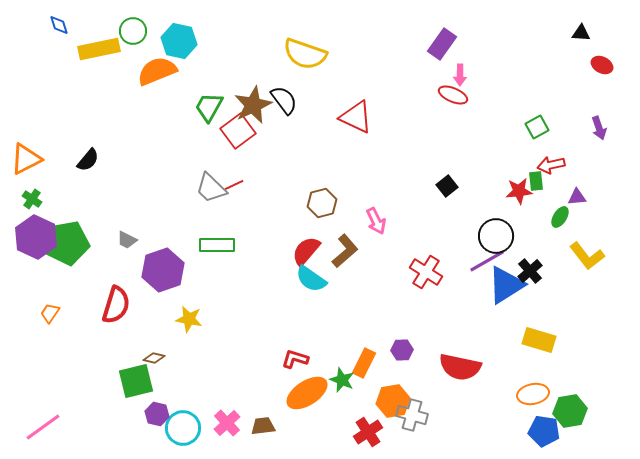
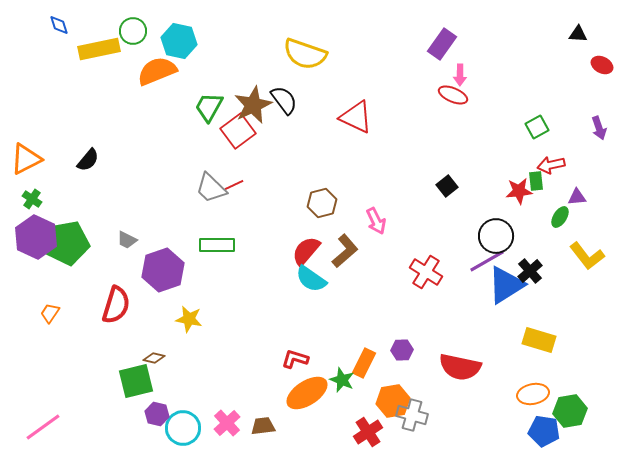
black triangle at (581, 33): moved 3 px left, 1 px down
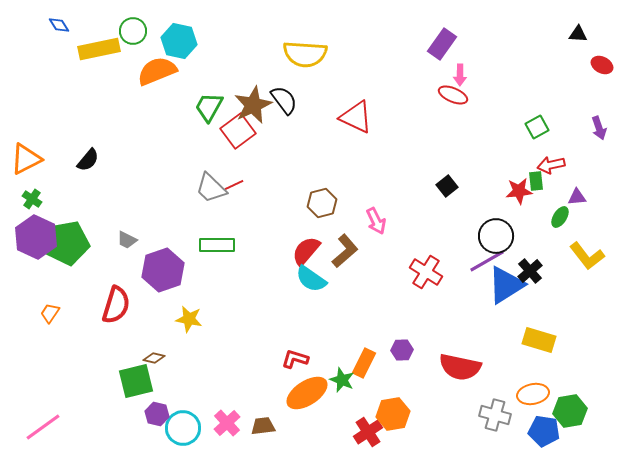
blue diamond at (59, 25): rotated 15 degrees counterclockwise
yellow semicircle at (305, 54): rotated 15 degrees counterclockwise
orange hexagon at (393, 401): moved 13 px down
gray cross at (412, 415): moved 83 px right
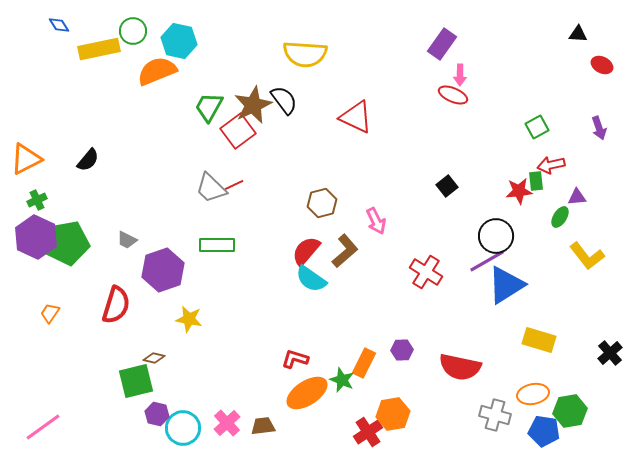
green cross at (32, 199): moved 5 px right, 1 px down; rotated 30 degrees clockwise
black cross at (530, 271): moved 80 px right, 82 px down
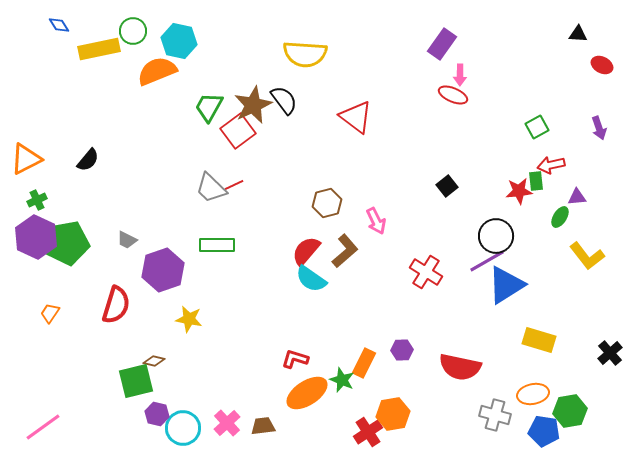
red triangle at (356, 117): rotated 12 degrees clockwise
brown hexagon at (322, 203): moved 5 px right
brown diamond at (154, 358): moved 3 px down
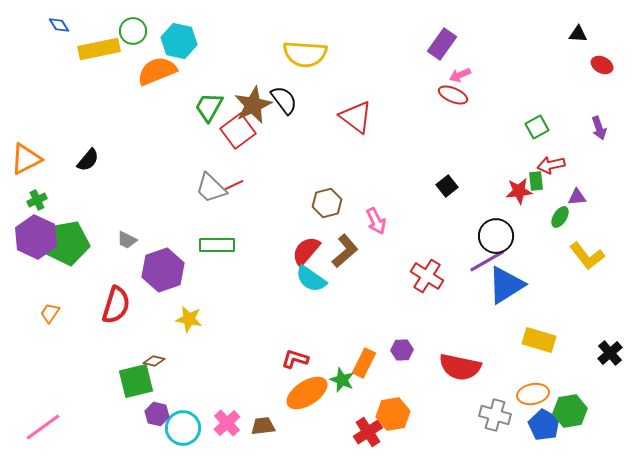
pink arrow at (460, 75): rotated 65 degrees clockwise
red cross at (426, 272): moved 1 px right, 4 px down
blue pentagon at (544, 431): moved 6 px up; rotated 20 degrees clockwise
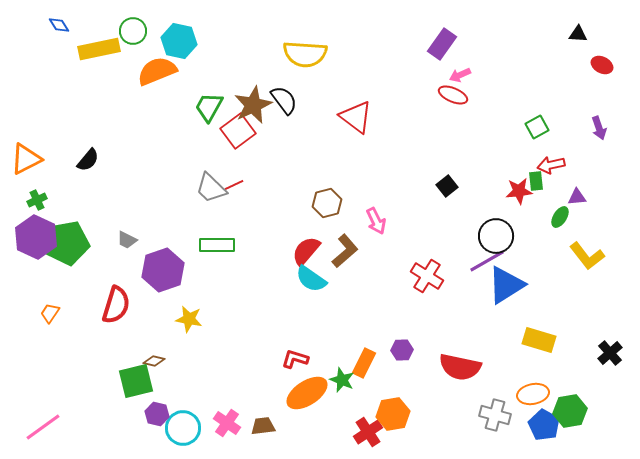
pink cross at (227, 423): rotated 12 degrees counterclockwise
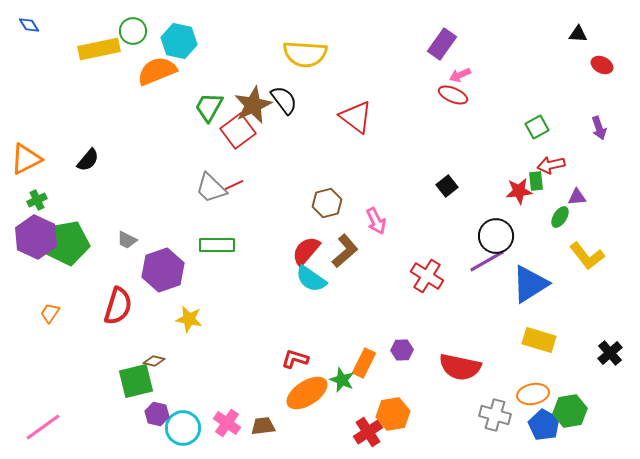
blue diamond at (59, 25): moved 30 px left
blue triangle at (506, 285): moved 24 px right, 1 px up
red semicircle at (116, 305): moved 2 px right, 1 px down
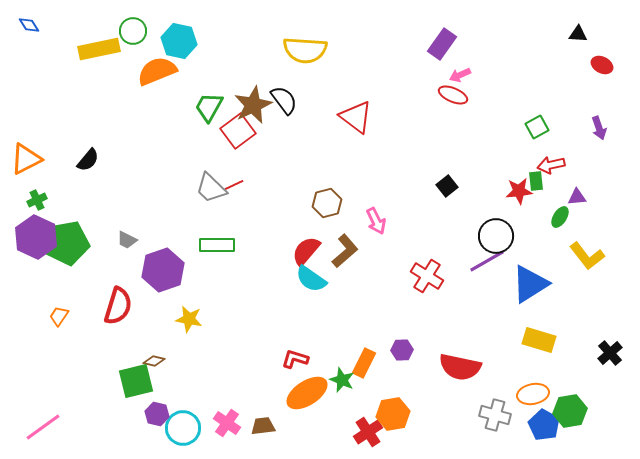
yellow semicircle at (305, 54): moved 4 px up
orange trapezoid at (50, 313): moved 9 px right, 3 px down
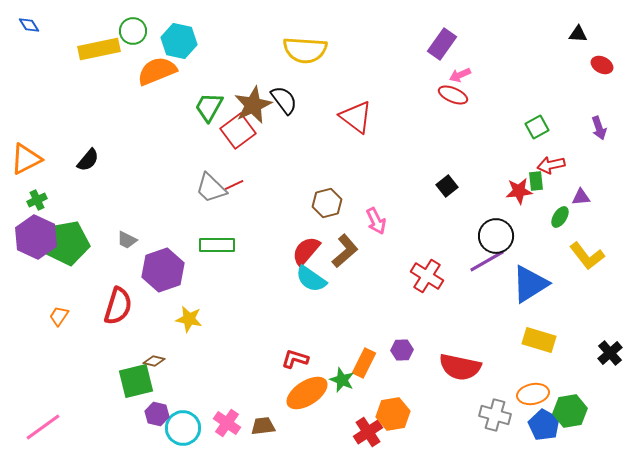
purple triangle at (577, 197): moved 4 px right
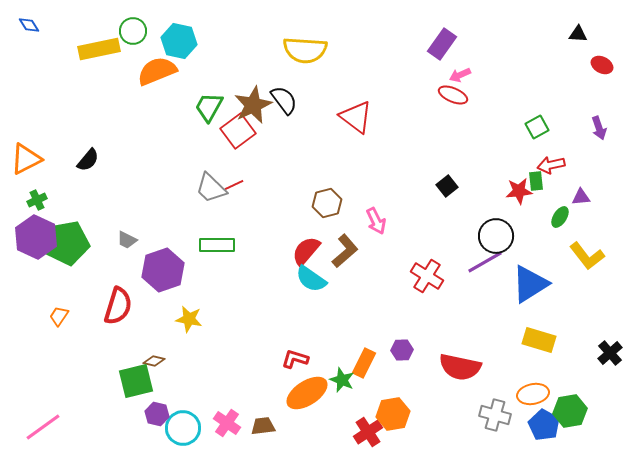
purple line at (487, 261): moved 2 px left, 1 px down
